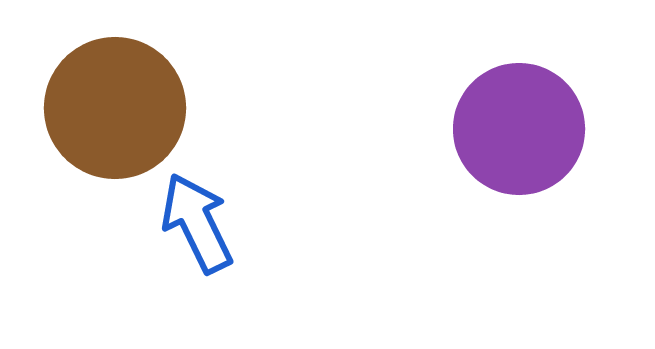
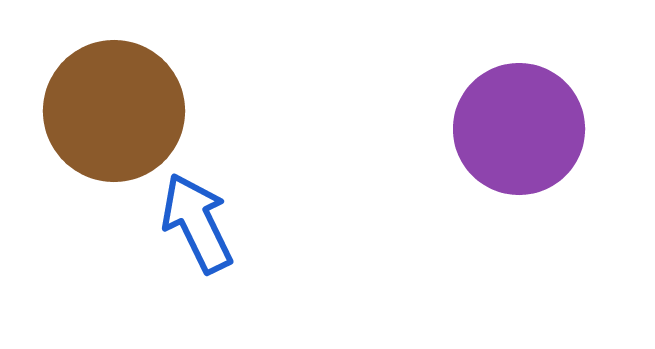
brown circle: moved 1 px left, 3 px down
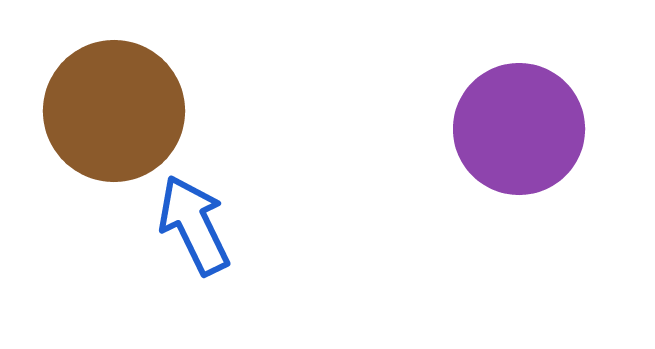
blue arrow: moved 3 px left, 2 px down
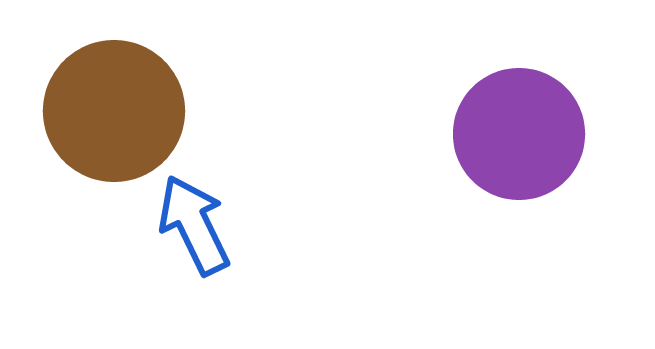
purple circle: moved 5 px down
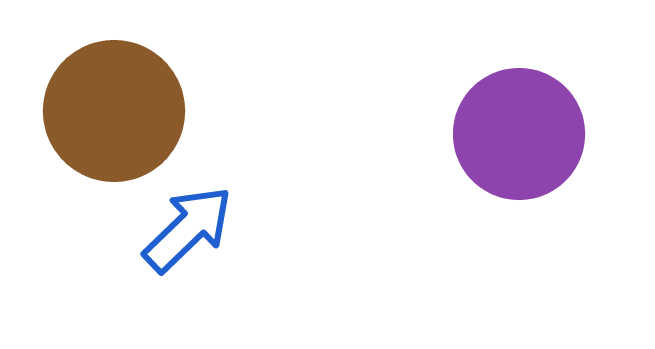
blue arrow: moved 6 px left, 4 px down; rotated 72 degrees clockwise
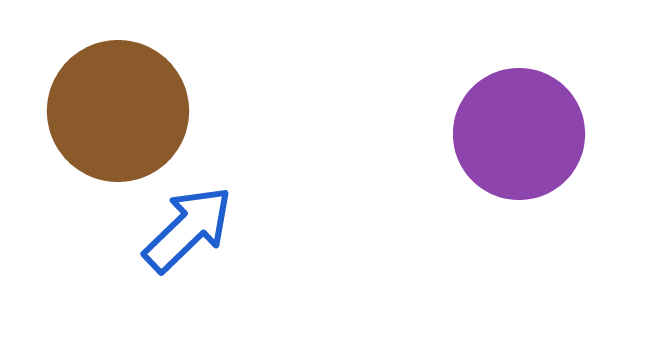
brown circle: moved 4 px right
